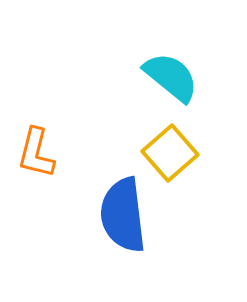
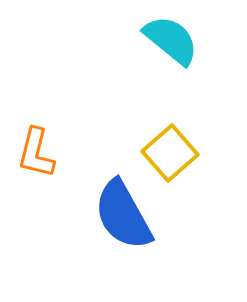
cyan semicircle: moved 37 px up
blue semicircle: rotated 22 degrees counterclockwise
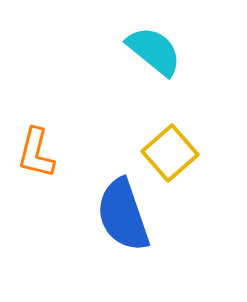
cyan semicircle: moved 17 px left, 11 px down
blue semicircle: rotated 10 degrees clockwise
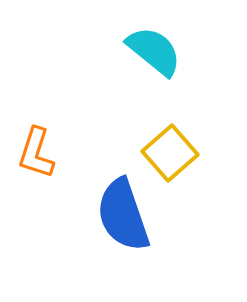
orange L-shape: rotated 4 degrees clockwise
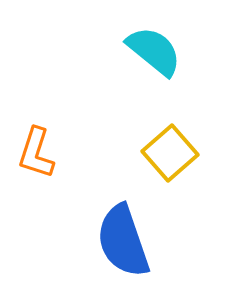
blue semicircle: moved 26 px down
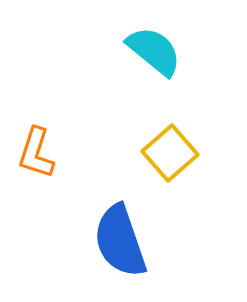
blue semicircle: moved 3 px left
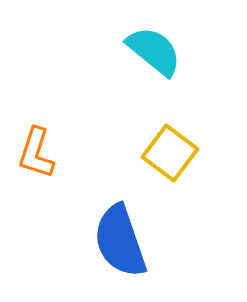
yellow square: rotated 12 degrees counterclockwise
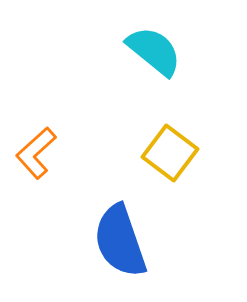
orange L-shape: rotated 30 degrees clockwise
